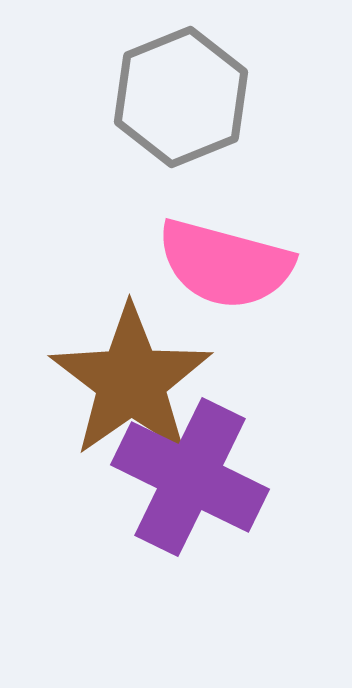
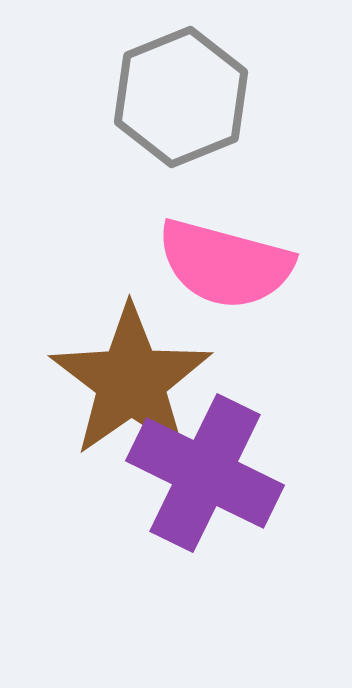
purple cross: moved 15 px right, 4 px up
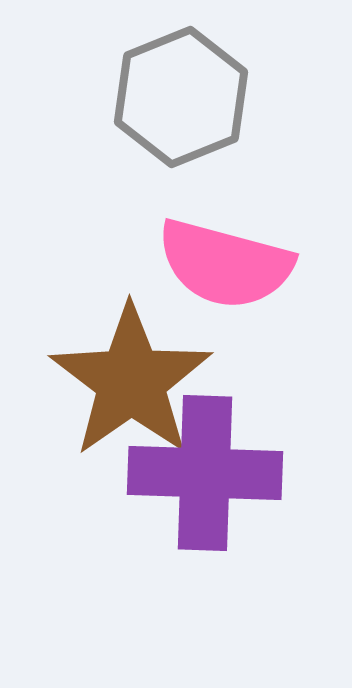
purple cross: rotated 24 degrees counterclockwise
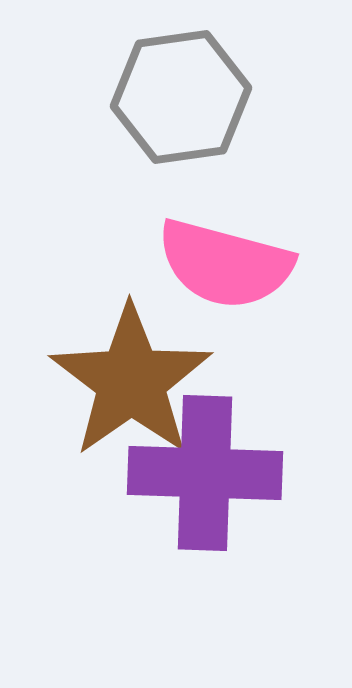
gray hexagon: rotated 14 degrees clockwise
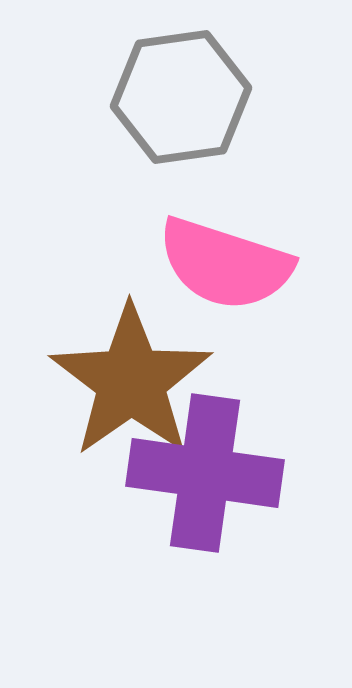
pink semicircle: rotated 3 degrees clockwise
purple cross: rotated 6 degrees clockwise
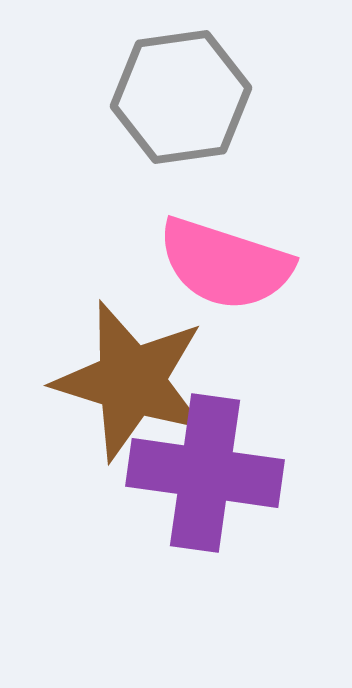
brown star: rotated 20 degrees counterclockwise
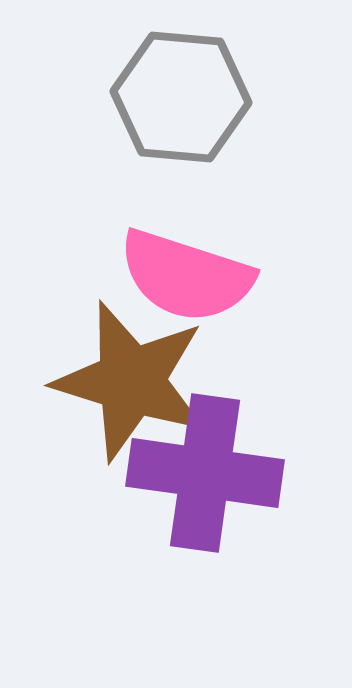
gray hexagon: rotated 13 degrees clockwise
pink semicircle: moved 39 px left, 12 px down
